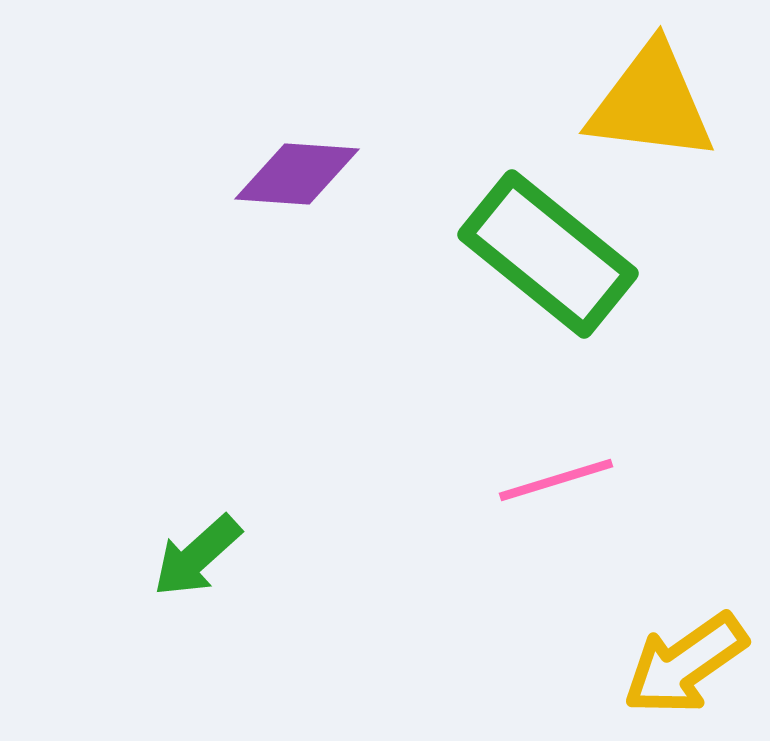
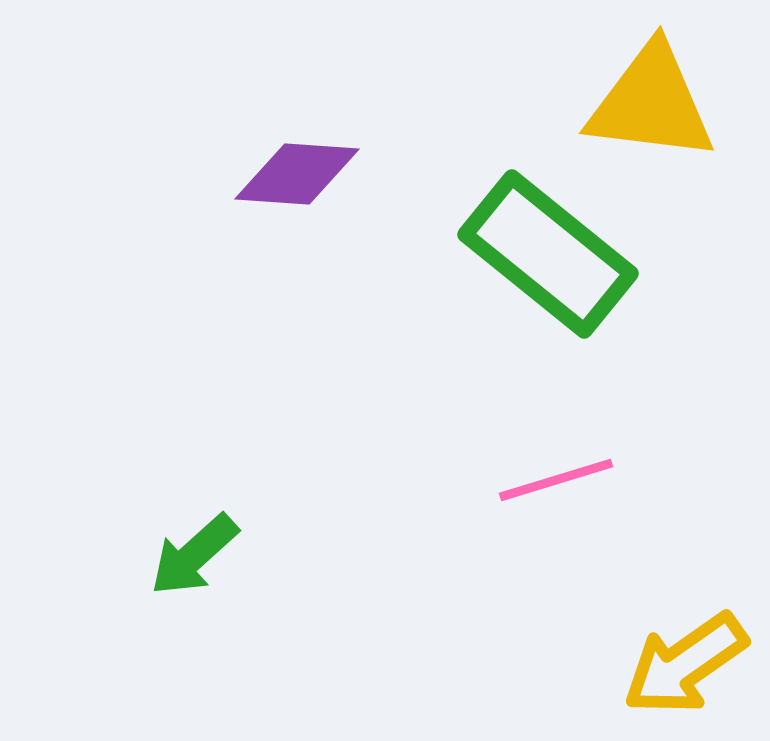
green arrow: moved 3 px left, 1 px up
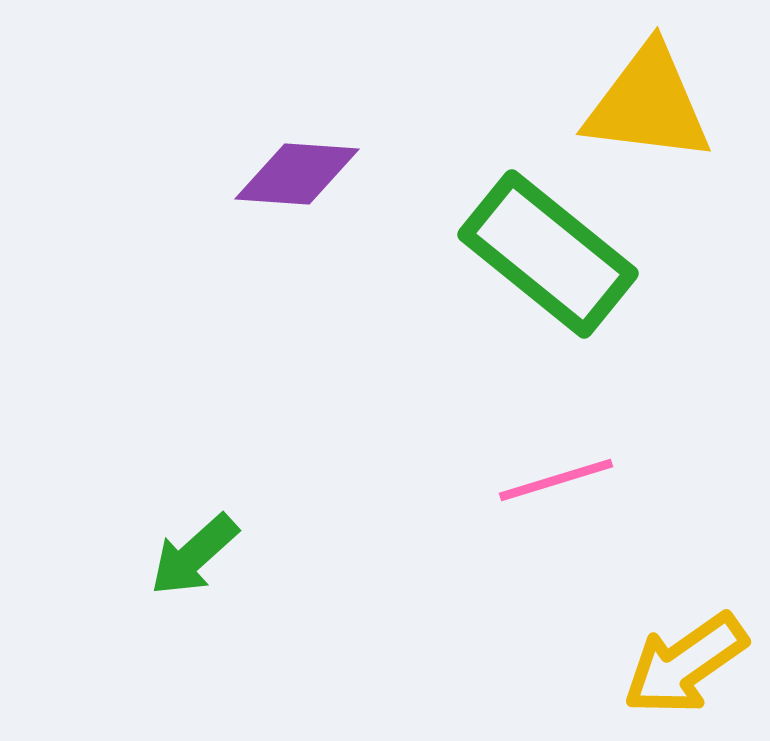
yellow triangle: moved 3 px left, 1 px down
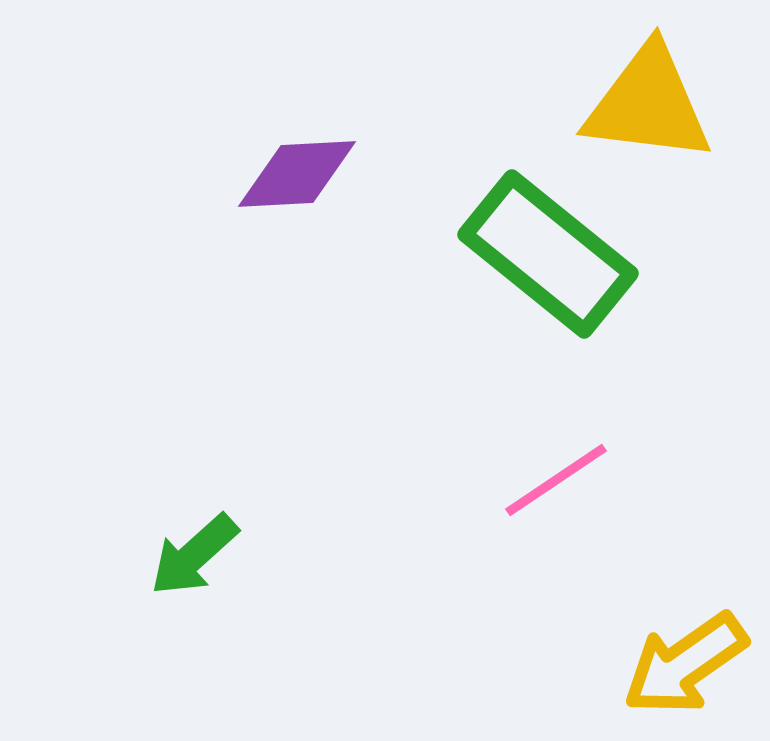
purple diamond: rotated 7 degrees counterclockwise
pink line: rotated 17 degrees counterclockwise
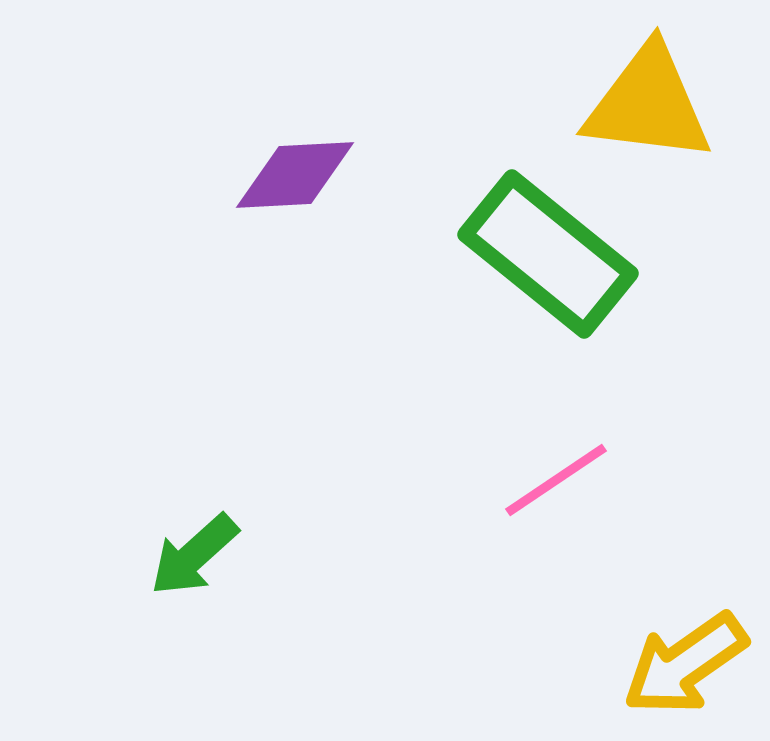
purple diamond: moved 2 px left, 1 px down
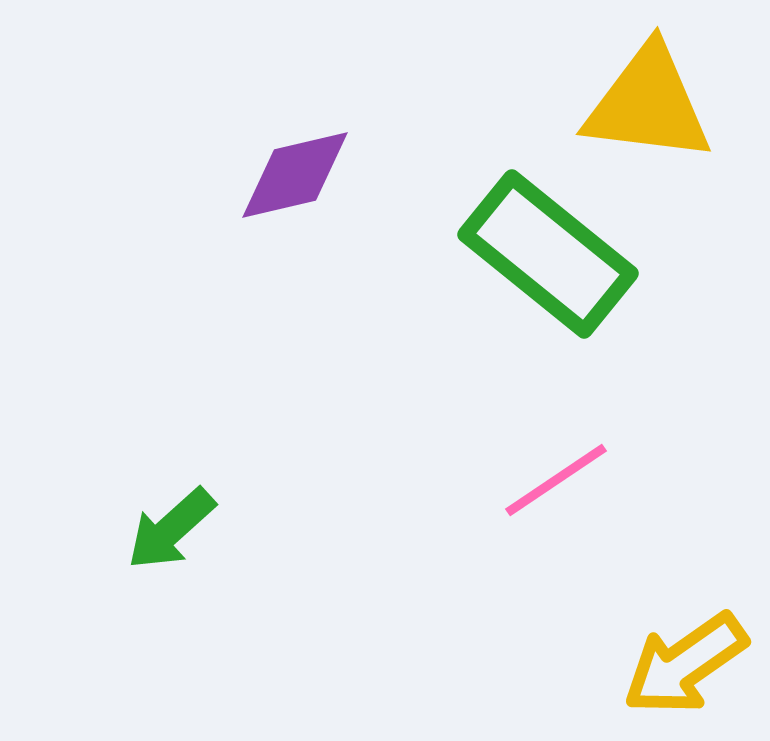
purple diamond: rotated 10 degrees counterclockwise
green arrow: moved 23 px left, 26 px up
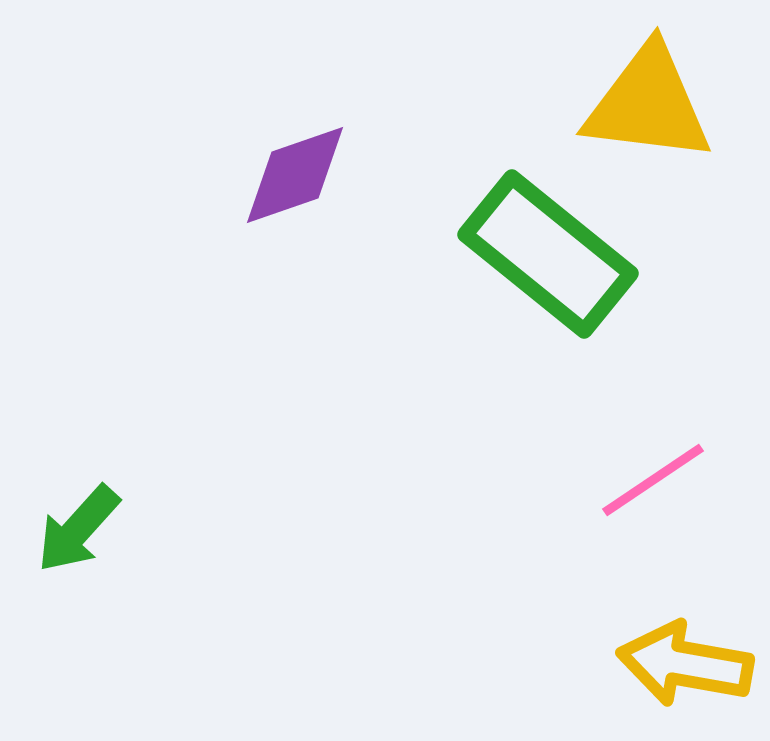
purple diamond: rotated 6 degrees counterclockwise
pink line: moved 97 px right
green arrow: moved 93 px left; rotated 6 degrees counterclockwise
yellow arrow: rotated 45 degrees clockwise
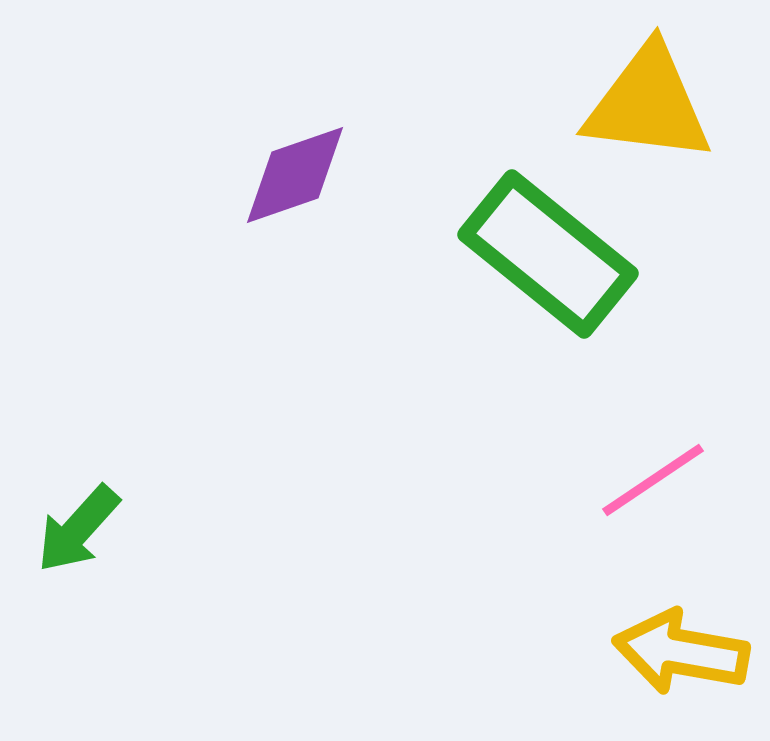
yellow arrow: moved 4 px left, 12 px up
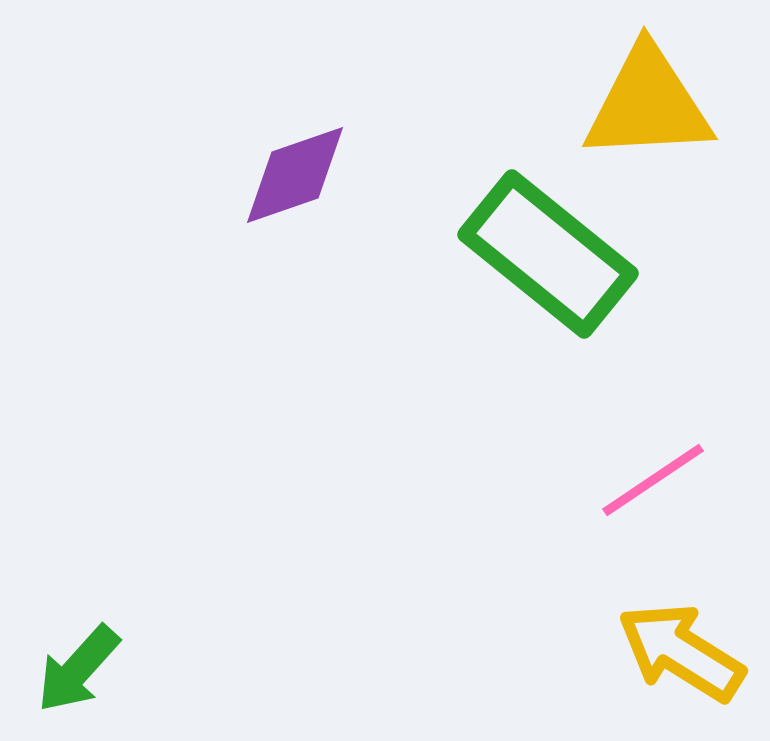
yellow triangle: rotated 10 degrees counterclockwise
green arrow: moved 140 px down
yellow arrow: rotated 22 degrees clockwise
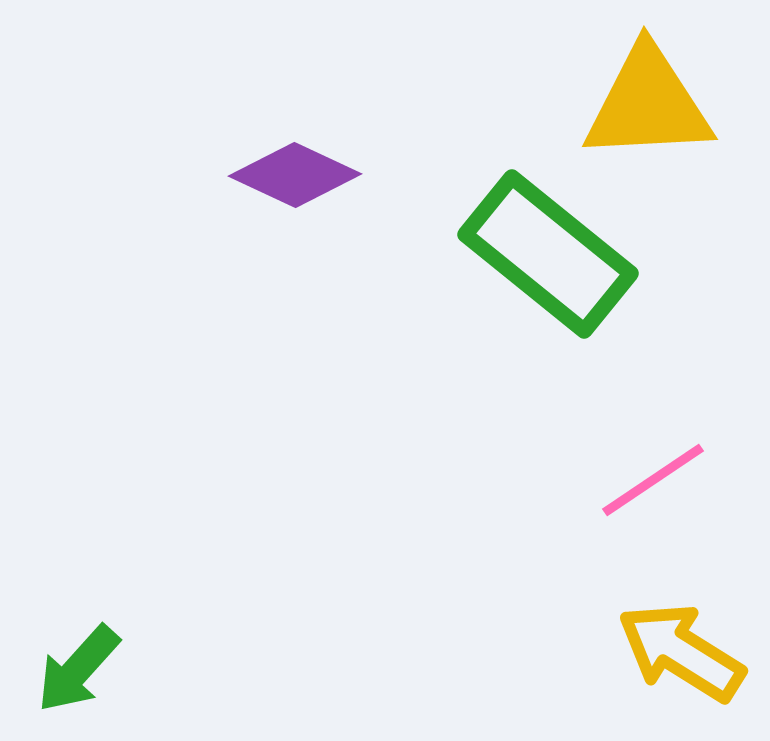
purple diamond: rotated 44 degrees clockwise
